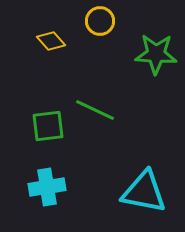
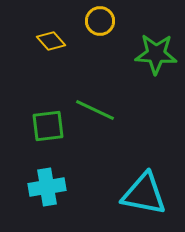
cyan triangle: moved 2 px down
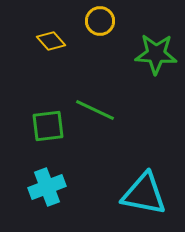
cyan cross: rotated 12 degrees counterclockwise
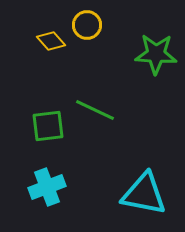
yellow circle: moved 13 px left, 4 px down
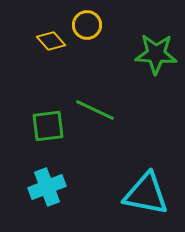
cyan triangle: moved 2 px right
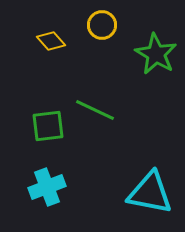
yellow circle: moved 15 px right
green star: rotated 27 degrees clockwise
cyan triangle: moved 4 px right, 1 px up
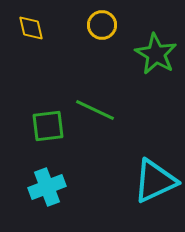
yellow diamond: moved 20 px left, 13 px up; rotated 28 degrees clockwise
cyan triangle: moved 5 px right, 12 px up; rotated 36 degrees counterclockwise
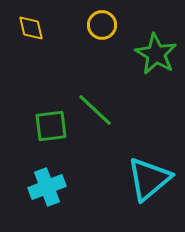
green line: rotated 18 degrees clockwise
green square: moved 3 px right
cyan triangle: moved 6 px left, 2 px up; rotated 15 degrees counterclockwise
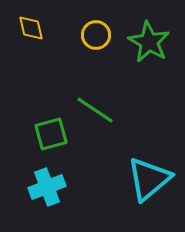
yellow circle: moved 6 px left, 10 px down
green star: moved 7 px left, 12 px up
green line: rotated 9 degrees counterclockwise
green square: moved 8 px down; rotated 8 degrees counterclockwise
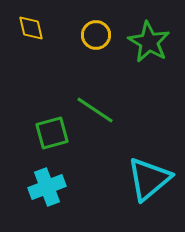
green square: moved 1 px right, 1 px up
